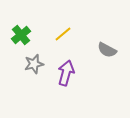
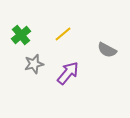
purple arrow: moved 2 px right; rotated 25 degrees clockwise
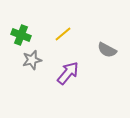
green cross: rotated 30 degrees counterclockwise
gray star: moved 2 px left, 4 px up
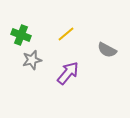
yellow line: moved 3 px right
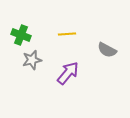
yellow line: moved 1 px right; rotated 36 degrees clockwise
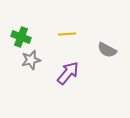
green cross: moved 2 px down
gray star: moved 1 px left
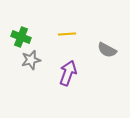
purple arrow: rotated 20 degrees counterclockwise
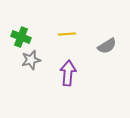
gray semicircle: moved 4 px up; rotated 60 degrees counterclockwise
purple arrow: rotated 15 degrees counterclockwise
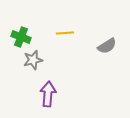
yellow line: moved 2 px left, 1 px up
gray star: moved 2 px right
purple arrow: moved 20 px left, 21 px down
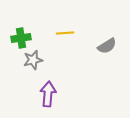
green cross: moved 1 px down; rotated 30 degrees counterclockwise
